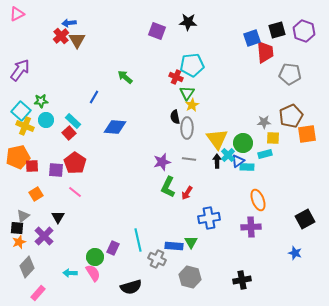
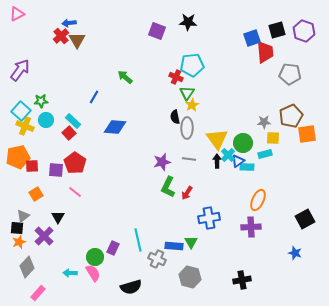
orange ellipse at (258, 200): rotated 45 degrees clockwise
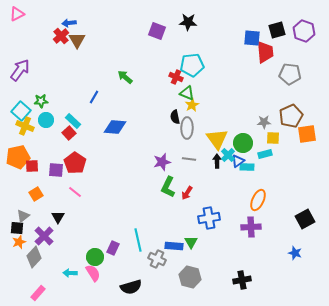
blue square at (252, 38): rotated 24 degrees clockwise
green triangle at (187, 93): rotated 42 degrees counterclockwise
gray diamond at (27, 267): moved 7 px right, 10 px up
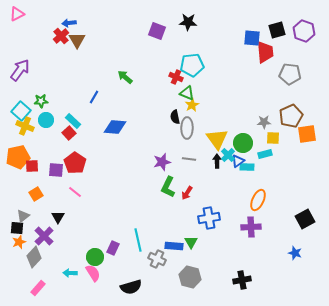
pink rectangle at (38, 293): moved 5 px up
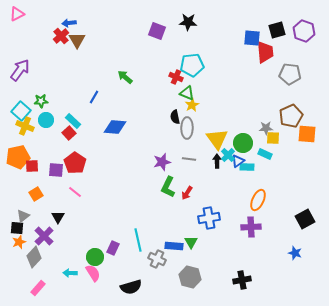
gray star at (264, 122): moved 2 px right, 6 px down
orange square at (307, 134): rotated 12 degrees clockwise
cyan rectangle at (265, 154): rotated 40 degrees clockwise
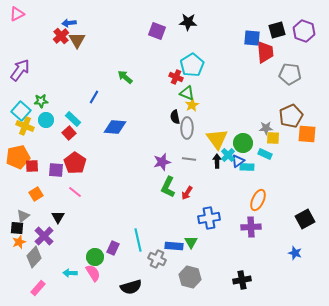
cyan pentagon at (192, 65): rotated 25 degrees counterclockwise
cyan rectangle at (73, 121): moved 2 px up
